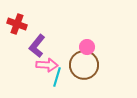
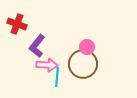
brown circle: moved 1 px left, 1 px up
cyan line: rotated 12 degrees counterclockwise
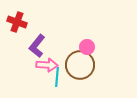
red cross: moved 2 px up
brown circle: moved 3 px left, 1 px down
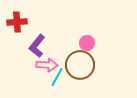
red cross: rotated 24 degrees counterclockwise
pink circle: moved 4 px up
cyan line: rotated 24 degrees clockwise
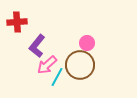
pink arrow: rotated 135 degrees clockwise
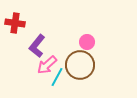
red cross: moved 2 px left, 1 px down; rotated 12 degrees clockwise
pink circle: moved 1 px up
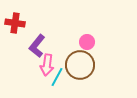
pink arrow: rotated 40 degrees counterclockwise
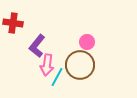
red cross: moved 2 px left
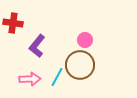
pink circle: moved 2 px left, 2 px up
pink arrow: moved 17 px left, 14 px down; rotated 100 degrees counterclockwise
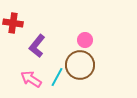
pink arrow: moved 1 px right; rotated 145 degrees counterclockwise
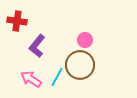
red cross: moved 4 px right, 2 px up
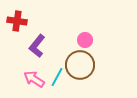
pink arrow: moved 3 px right
